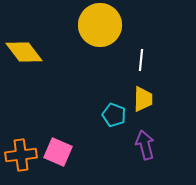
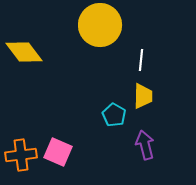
yellow trapezoid: moved 3 px up
cyan pentagon: rotated 10 degrees clockwise
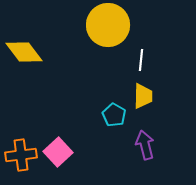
yellow circle: moved 8 px right
pink square: rotated 24 degrees clockwise
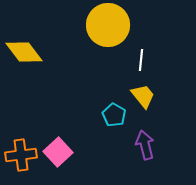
yellow trapezoid: rotated 40 degrees counterclockwise
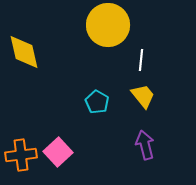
yellow diamond: rotated 24 degrees clockwise
cyan pentagon: moved 17 px left, 13 px up
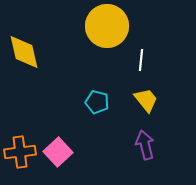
yellow circle: moved 1 px left, 1 px down
yellow trapezoid: moved 3 px right, 4 px down
cyan pentagon: rotated 15 degrees counterclockwise
orange cross: moved 1 px left, 3 px up
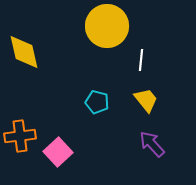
purple arrow: moved 7 px right, 1 px up; rotated 28 degrees counterclockwise
orange cross: moved 16 px up
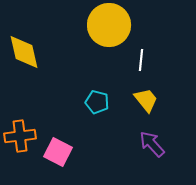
yellow circle: moved 2 px right, 1 px up
pink square: rotated 20 degrees counterclockwise
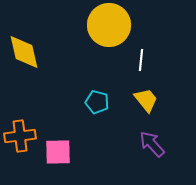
pink square: rotated 28 degrees counterclockwise
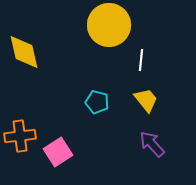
pink square: rotated 32 degrees counterclockwise
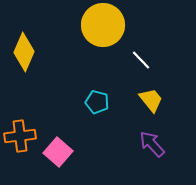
yellow circle: moved 6 px left
yellow diamond: rotated 36 degrees clockwise
white line: rotated 50 degrees counterclockwise
yellow trapezoid: moved 5 px right
pink square: rotated 16 degrees counterclockwise
